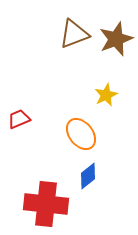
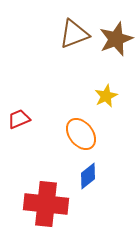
yellow star: moved 1 px down
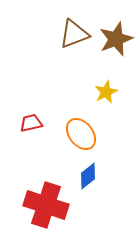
yellow star: moved 4 px up
red trapezoid: moved 12 px right, 4 px down; rotated 10 degrees clockwise
red cross: moved 1 px down; rotated 12 degrees clockwise
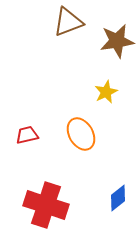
brown triangle: moved 6 px left, 12 px up
brown star: moved 1 px right, 2 px down; rotated 12 degrees clockwise
red trapezoid: moved 4 px left, 12 px down
orange ellipse: rotated 8 degrees clockwise
blue diamond: moved 30 px right, 22 px down
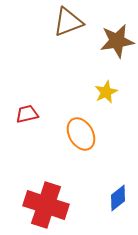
red trapezoid: moved 21 px up
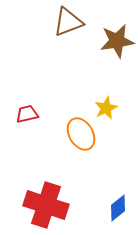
yellow star: moved 16 px down
blue diamond: moved 10 px down
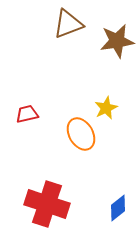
brown triangle: moved 2 px down
red cross: moved 1 px right, 1 px up
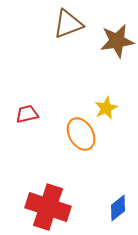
red cross: moved 1 px right, 3 px down
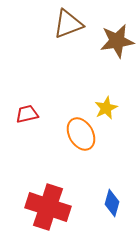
blue diamond: moved 6 px left, 5 px up; rotated 36 degrees counterclockwise
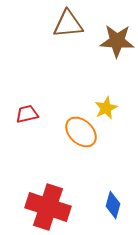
brown triangle: rotated 16 degrees clockwise
brown star: rotated 12 degrees clockwise
orange ellipse: moved 2 px up; rotated 16 degrees counterclockwise
blue diamond: moved 1 px right, 2 px down
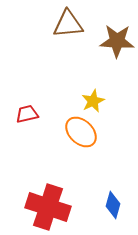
yellow star: moved 13 px left, 7 px up
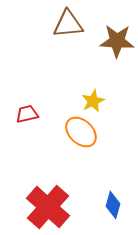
red cross: rotated 24 degrees clockwise
